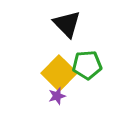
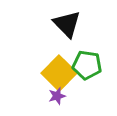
green pentagon: rotated 12 degrees clockwise
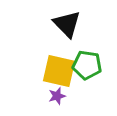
yellow square: moved 2 px up; rotated 32 degrees counterclockwise
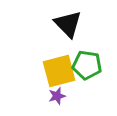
black triangle: moved 1 px right
yellow square: rotated 28 degrees counterclockwise
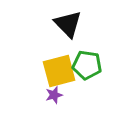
purple star: moved 3 px left, 1 px up
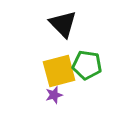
black triangle: moved 5 px left
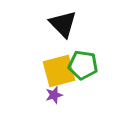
green pentagon: moved 4 px left
